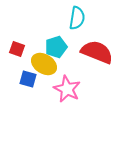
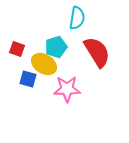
red semicircle: rotated 36 degrees clockwise
pink star: rotated 28 degrees counterclockwise
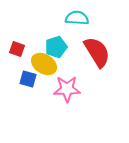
cyan semicircle: rotated 95 degrees counterclockwise
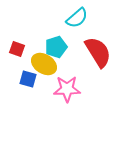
cyan semicircle: rotated 135 degrees clockwise
red semicircle: moved 1 px right
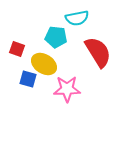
cyan semicircle: rotated 30 degrees clockwise
cyan pentagon: moved 10 px up; rotated 25 degrees clockwise
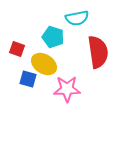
cyan pentagon: moved 3 px left; rotated 10 degrees clockwise
red semicircle: rotated 24 degrees clockwise
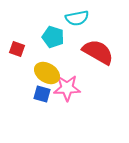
red semicircle: rotated 52 degrees counterclockwise
yellow ellipse: moved 3 px right, 9 px down
blue square: moved 14 px right, 15 px down
pink star: moved 1 px up
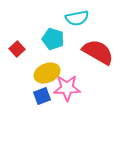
cyan pentagon: moved 2 px down
red square: rotated 28 degrees clockwise
yellow ellipse: rotated 55 degrees counterclockwise
blue square: moved 2 px down; rotated 36 degrees counterclockwise
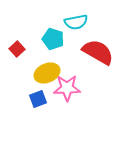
cyan semicircle: moved 1 px left, 4 px down
blue square: moved 4 px left, 3 px down
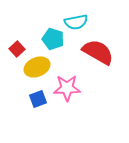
yellow ellipse: moved 10 px left, 6 px up
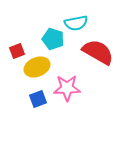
cyan semicircle: moved 1 px down
red square: moved 2 px down; rotated 21 degrees clockwise
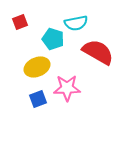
red square: moved 3 px right, 29 px up
